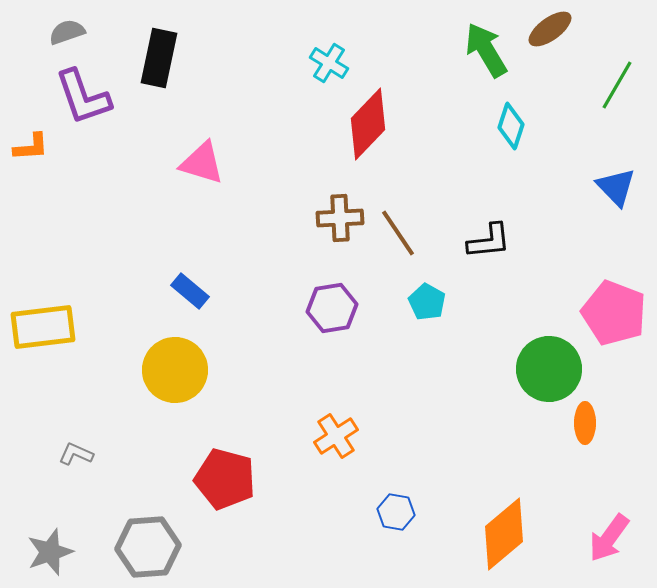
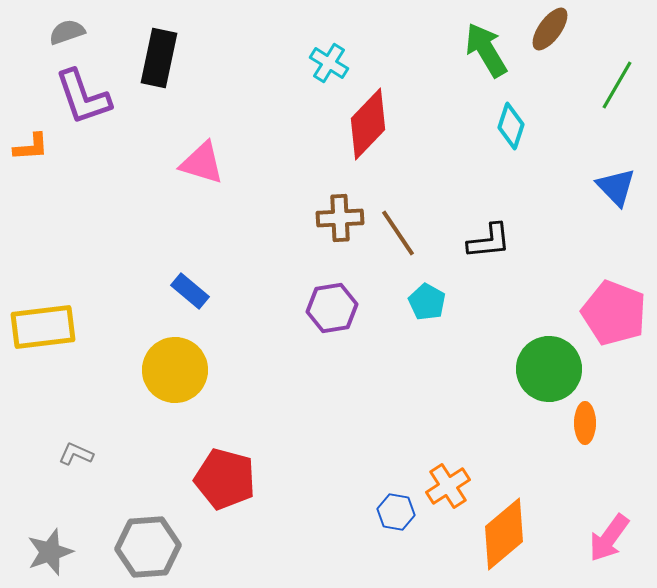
brown ellipse: rotated 18 degrees counterclockwise
orange cross: moved 112 px right, 50 px down
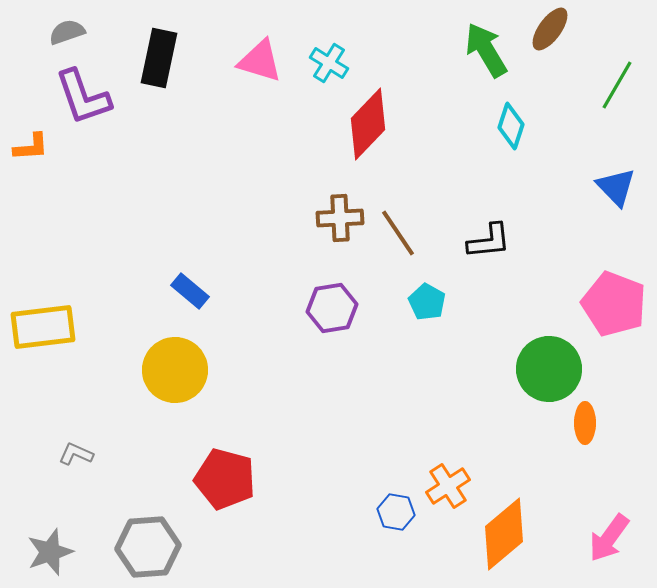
pink triangle: moved 58 px right, 102 px up
pink pentagon: moved 9 px up
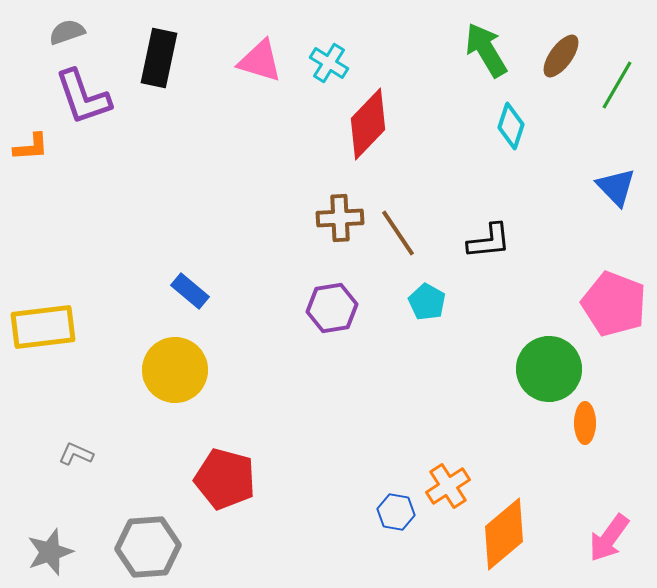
brown ellipse: moved 11 px right, 27 px down
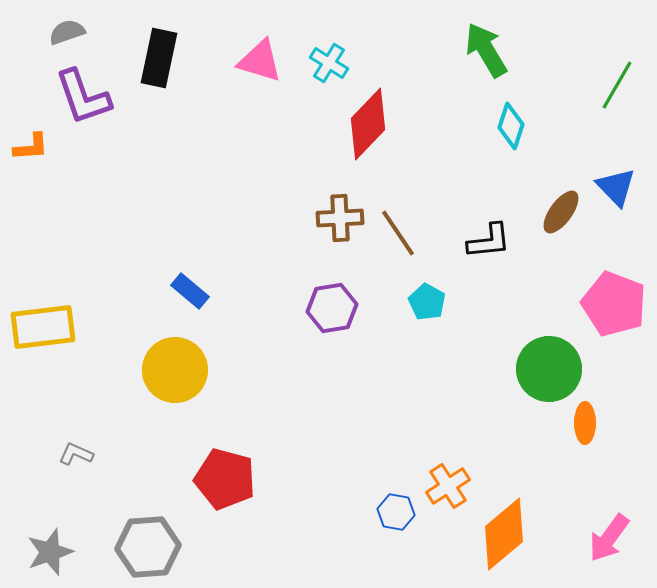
brown ellipse: moved 156 px down
